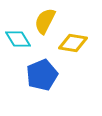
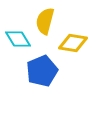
yellow semicircle: rotated 12 degrees counterclockwise
blue pentagon: moved 4 px up
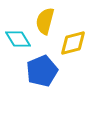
yellow diamond: rotated 24 degrees counterclockwise
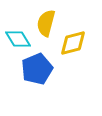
yellow semicircle: moved 1 px right, 2 px down
blue pentagon: moved 5 px left, 2 px up
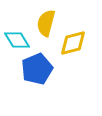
cyan diamond: moved 1 px left, 1 px down
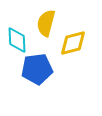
cyan diamond: rotated 28 degrees clockwise
blue pentagon: rotated 16 degrees clockwise
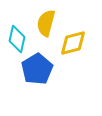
cyan diamond: moved 1 px up; rotated 16 degrees clockwise
blue pentagon: rotated 24 degrees counterclockwise
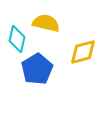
yellow semicircle: rotated 88 degrees clockwise
yellow diamond: moved 10 px right, 9 px down
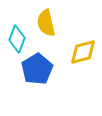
yellow semicircle: rotated 116 degrees counterclockwise
cyan diamond: rotated 8 degrees clockwise
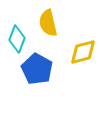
yellow semicircle: moved 2 px right
blue pentagon: rotated 12 degrees counterclockwise
